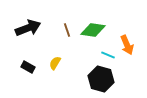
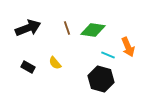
brown line: moved 2 px up
orange arrow: moved 1 px right, 2 px down
yellow semicircle: rotated 72 degrees counterclockwise
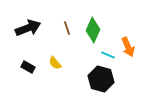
green diamond: rotated 75 degrees counterclockwise
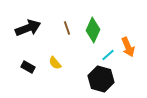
cyan line: rotated 64 degrees counterclockwise
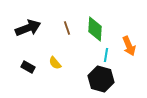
green diamond: moved 2 px right, 1 px up; rotated 20 degrees counterclockwise
orange arrow: moved 1 px right, 1 px up
cyan line: moved 2 px left; rotated 40 degrees counterclockwise
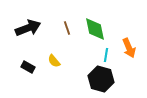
green diamond: rotated 15 degrees counterclockwise
orange arrow: moved 2 px down
yellow semicircle: moved 1 px left, 2 px up
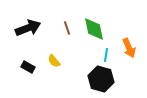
green diamond: moved 1 px left
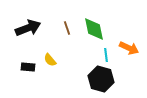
orange arrow: rotated 42 degrees counterclockwise
cyan line: rotated 16 degrees counterclockwise
yellow semicircle: moved 4 px left, 1 px up
black rectangle: rotated 24 degrees counterclockwise
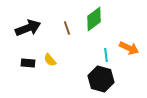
green diamond: moved 10 px up; rotated 65 degrees clockwise
black rectangle: moved 4 px up
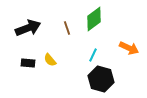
cyan line: moved 13 px left; rotated 32 degrees clockwise
